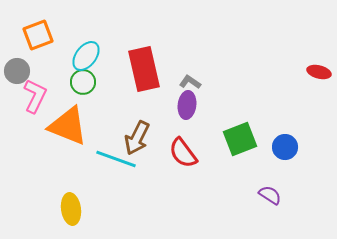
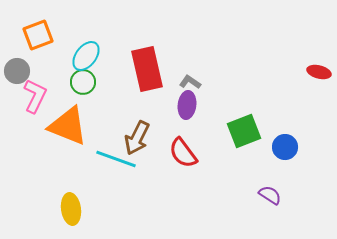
red rectangle: moved 3 px right
green square: moved 4 px right, 8 px up
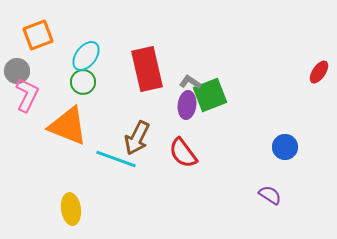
red ellipse: rotated 70 degrees counterclockwise
pink L-shape: moved 8 px left, 1 px up
green square: moved 34 px left, 36 px up
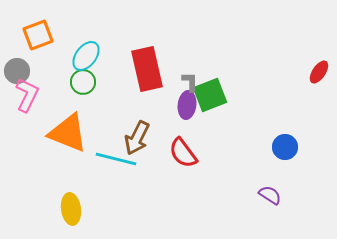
gray L-shape: rotated 55 degrees clockwise
orange triangle: moved 7 px down
cyan line: rotated 6 degrees counterclockwise
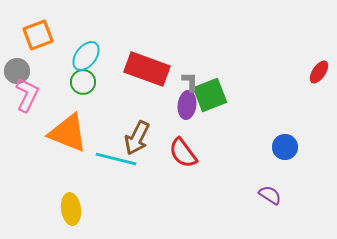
red rectangle: rotated 57 degrees counterclockwise
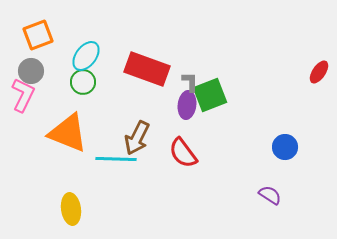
gray circle: moved 14 px right
pink L-shape: moved 4 px left
cyan line: rotated 12 degrees counterclockwise
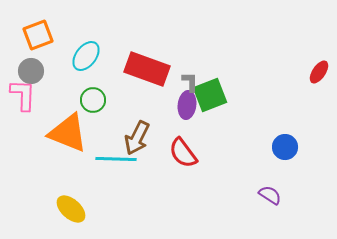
green circle: moved 10 px right, 18 px down
pink L-shape: rotated 24 degrees counterclockwise
yellow ellipse: rotated 40 degrees counterclockwise
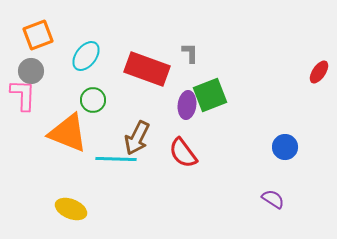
gray L-shape: moved 29 px up
purple semicircle: moved 3 px right, 4 px down
yellow ellipse: rotated 20 degrees counterclockwise
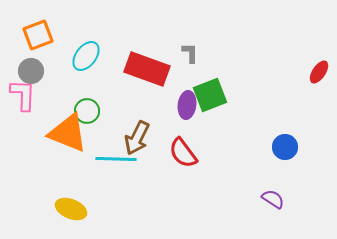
green circle: moved 6 px left, 11 px down
